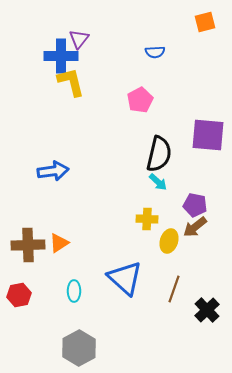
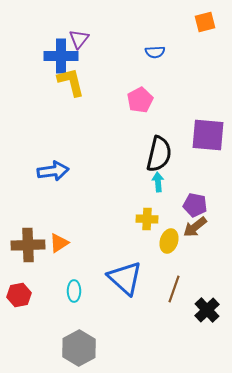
cyan arrow: rotated 138 degrees counterclockwise
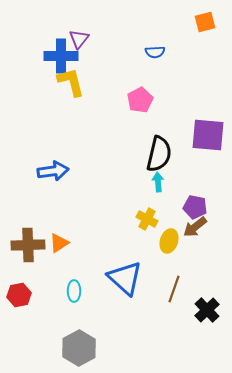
purple pentagon: moved 2 px down
yellow cross: rotated 25 degrees clockwise
